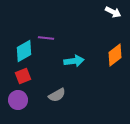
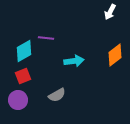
white arrow: moved 3 px left; rotated 91 degrees clockwise
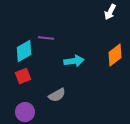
purple circle: moved 7 px right, 12 px down
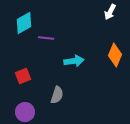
cyan diamond: moved 28 px up
orange diamond: rotated 30 degrees counterclockwise
gray semicircle: rotated 42 degrees counterclockwise
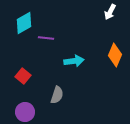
red square: rotated 28 degrees counterclockwise
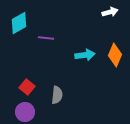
white arrow: rotated 133 degrees counterclockwise
cyan diamond: moved 5 px left
cyan arrow: moved 11 px right, 6 px up
red square: moved 4 px right, 11 px down
gray semicircle: rotated 12 degrees counterclockwise
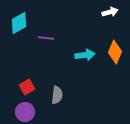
orange diamond: moved 3 px up
red square: rotated 21 degrees clockwise
